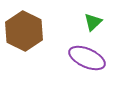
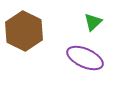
purple ellipse: moved 2 px left
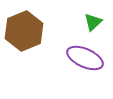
brown hexagon: rotated 12 degrees clockwise
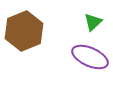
purple ellipse: moved 5 px right, 1 px up
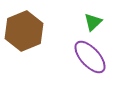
purple ellipse: rotated 24 degrees clockwise
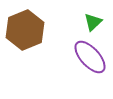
brown hexagon: moved 1 px right, 1 px up
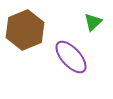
purple ellipse: moved 19 px left
